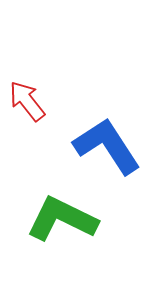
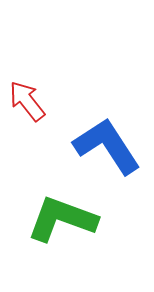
green L-shape: rotated 6 degrees counterclockwise
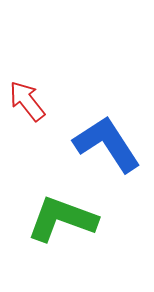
blue L-shape: moved 2 px up
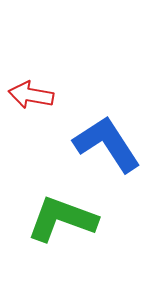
red arrow: moved 4 px right, 6 px up; rotated 42 degrees counterclockwise
